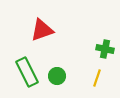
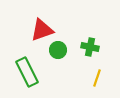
green cross: moved 15 px left, 2 px up
green circle: moved 1 px right, 26 px up
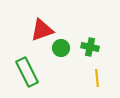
green circle: moved 3 px right, 2 px up
yellow line: rotated 24 degrees counterclockwise
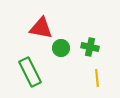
red triangle: moved 1 px left, 2 px up; rotated 30 degrees clockwise
green rectangle: moved 3 px right
